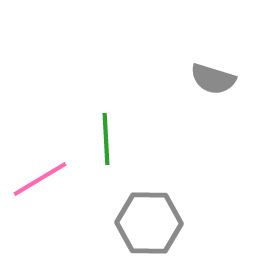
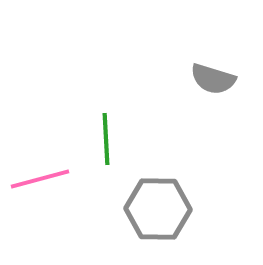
pink line: rotated 16 degrees clockwise
gray hexagon: moved 9 px right, 14 px up
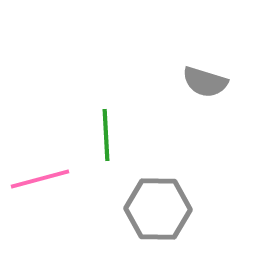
gray semicircle: moved 8 px left, 3 px down
green line: moved 4 px up
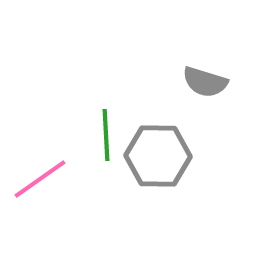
pink line: rotated 20 degrees counterclockwise
gray hexagon: moved 53 px up
